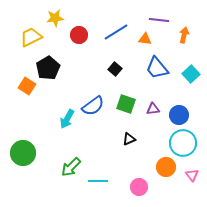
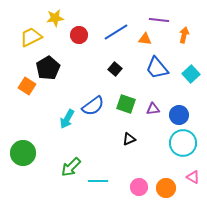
orange circle: moved 21 px down
pink triangle: moved 1 px right, 2 px down; rotated 24 degrees counterclockwise
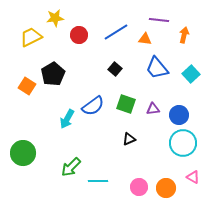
black pentagon: moved 5 px right, 6 px down
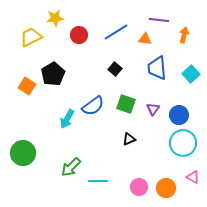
blue trapezoid: rotated 35 degrees clockwise
purple triangle: rotated 48 degrees counterclockwise
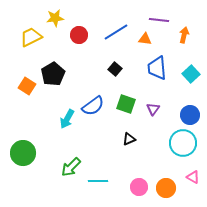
blue circle: moved 11 px right
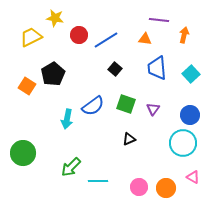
yellow star: rotated 18 degrees clockwise
blue line: moved 10 px left, 8 px down
cyan arrow: rotated 18 degrees counterclockwise
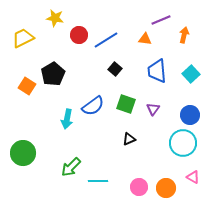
purple line: moved 2 px right; rotated 30 degrees counterclockwise
yellow trapezoid: moved 8 px left, 1 px down
blue trapezoid: moved 3 px down
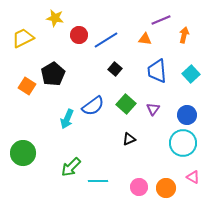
green square: rotated 24 degrees clockwise
blue circle: moved 3 px left
cyan arrow: rotated 12 degrees clockwise
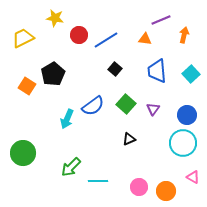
orange circle: moved 3 px down
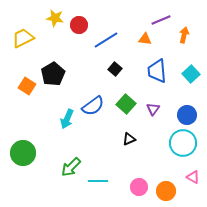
red circle: moved 10 px up
